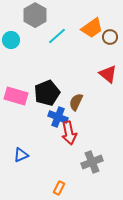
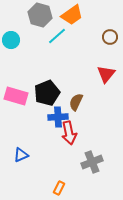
gray hexagon: moved 5 px right; rotated 15 degrees counterclockwise
orange trapezoid: moved 20 px left, 13 px up
red triangle: moved 2 px left; rotated 30 degrees clockwise
blue cross: rotated 24 degrees counterclockwise
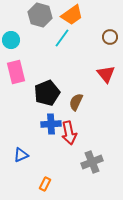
cyan line: moved 5 px right, 2 px down; rotated 12 degrees counterclockwise
red triangle: rotated 18 degrees counterclockwise
pink rectangle: moved 24 px up; rotated 60 degrees clockwise
blue cross: moved 7 px left, 7 px down
orange rectangle: moved 14 px left, 4 px up
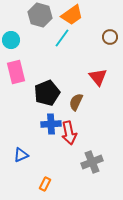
red triangle: moved 8 px left, 3 px down
